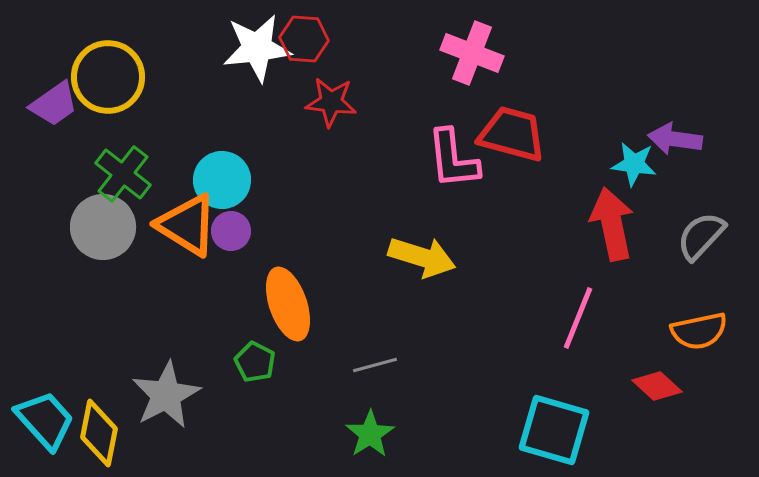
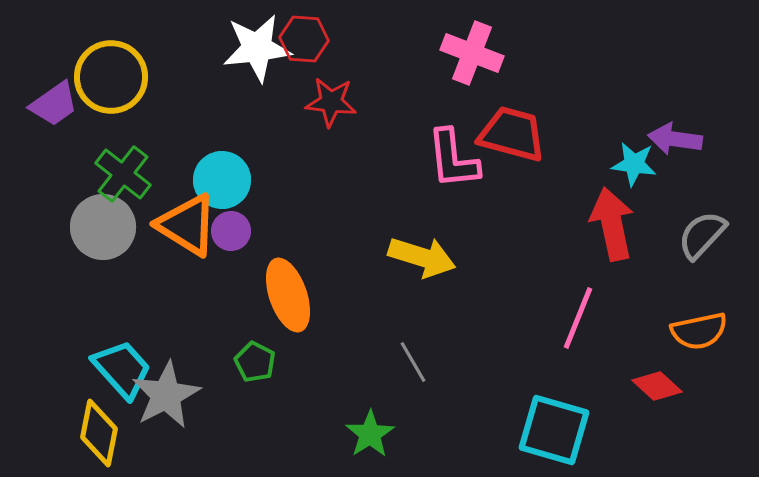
yellow circle: moved 3 px right
gray semicircle: moved 1 px right, 1 px up
orange ellipse: moved 9 px up
gray line: moved 38 px right, 3 px up; rotated 75 degrees clockwise
cyan trapezoid: moved 77 px right, 51 px up
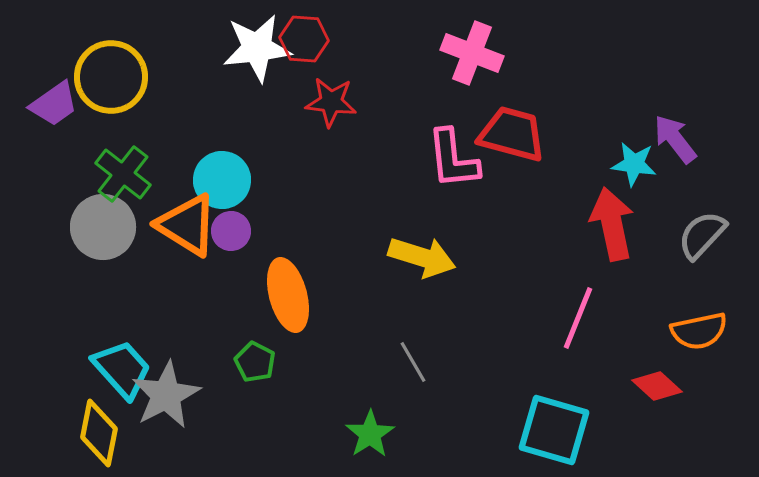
purple arrow: rotated 44 degrees clockwise
orange ellipse: rotated 4 degrees clockwise
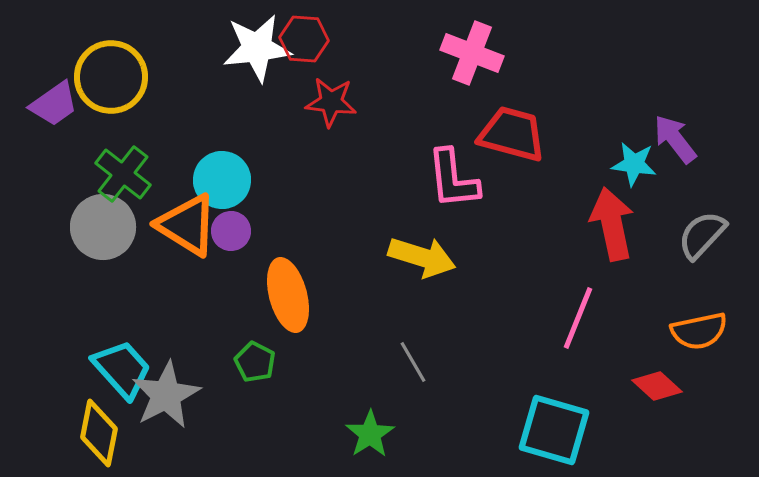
pink L-shape: moved 20 px down
